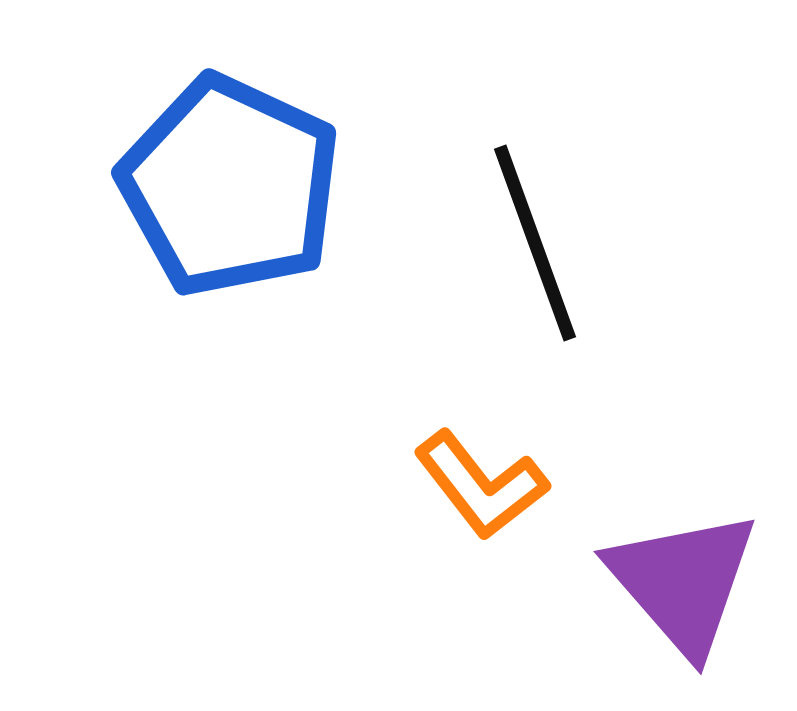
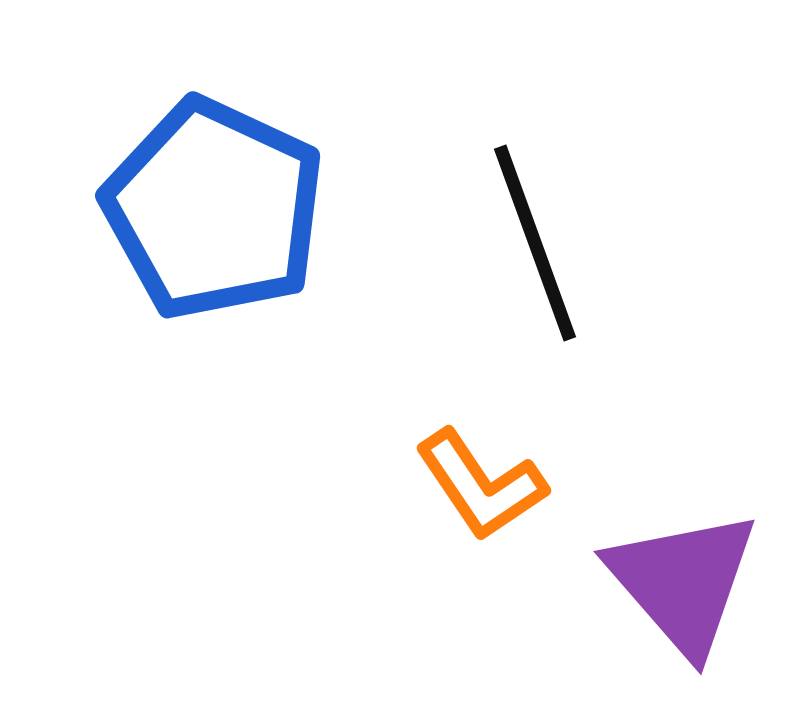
blue pentagon: moved 16 px left, 23 px down
orange L-shape: rotated 4 degrees clockwise
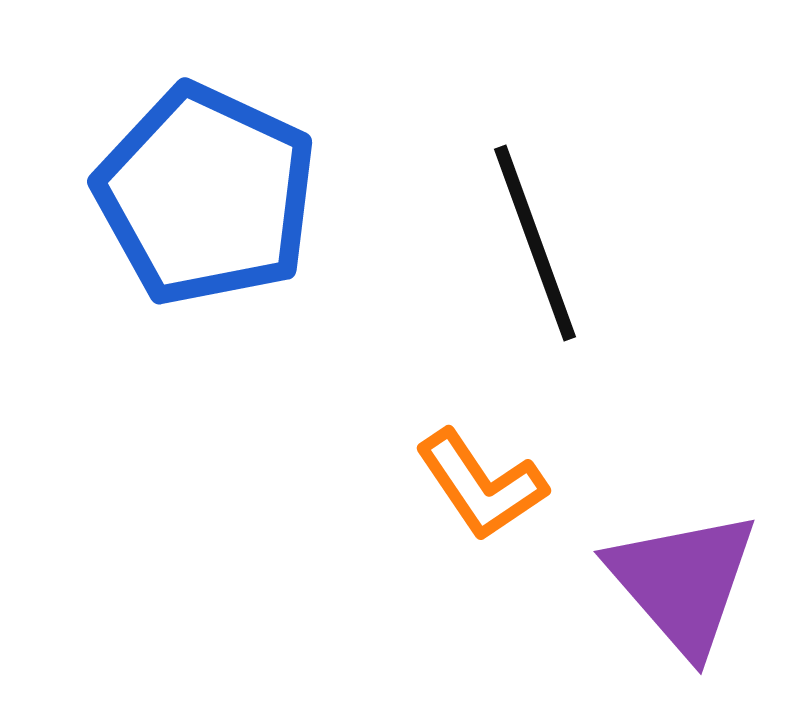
blue pentagon: moved 8 px left, 14 px up
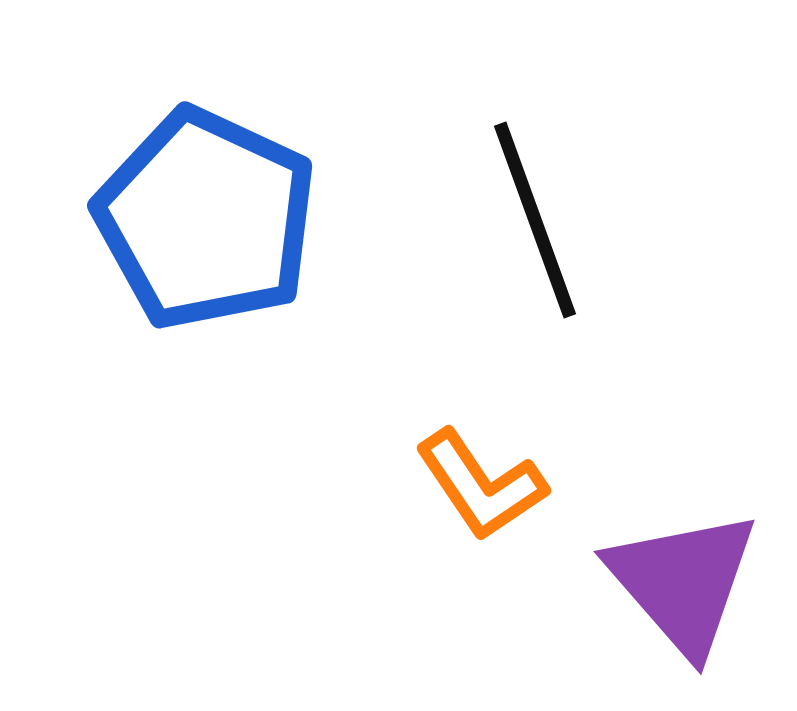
blue pentagon: moved 24 px down
black line: moved 23 px up
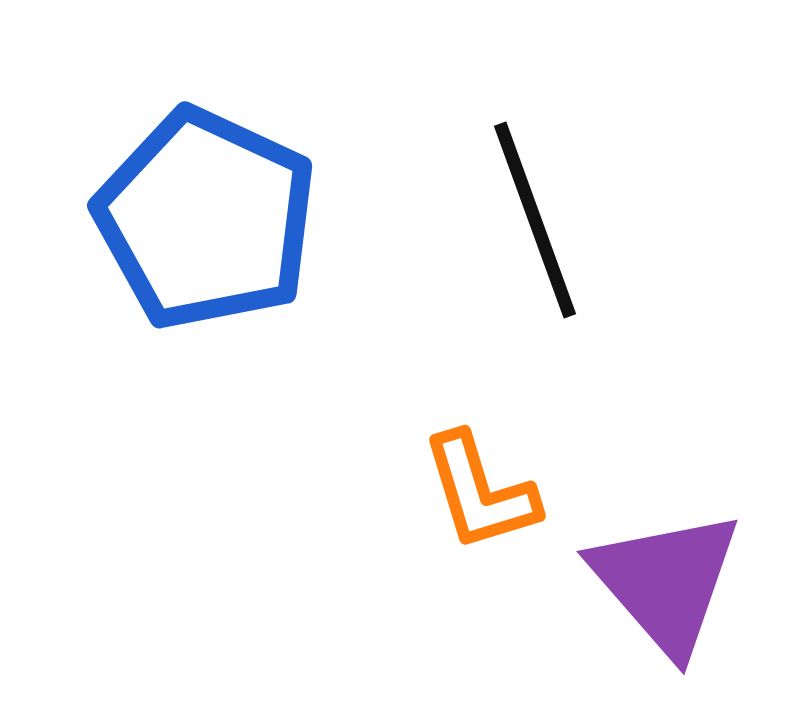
orange L-shape: moved 1 px left, 7 px down; rotated 17 degrees clockwise
purple triangle: moved 17 px left
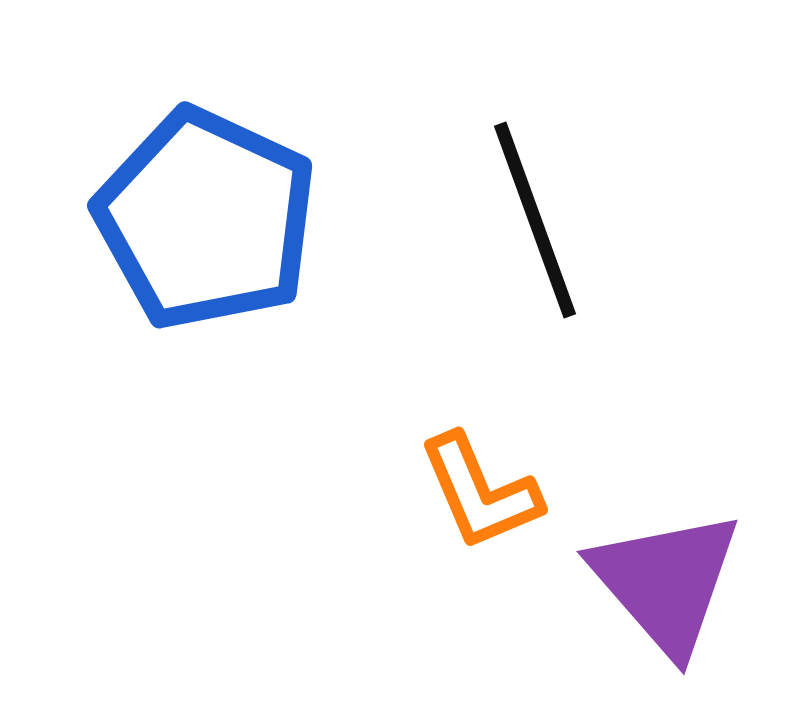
orange L-shape: rotated 6 degrees counterclockwise
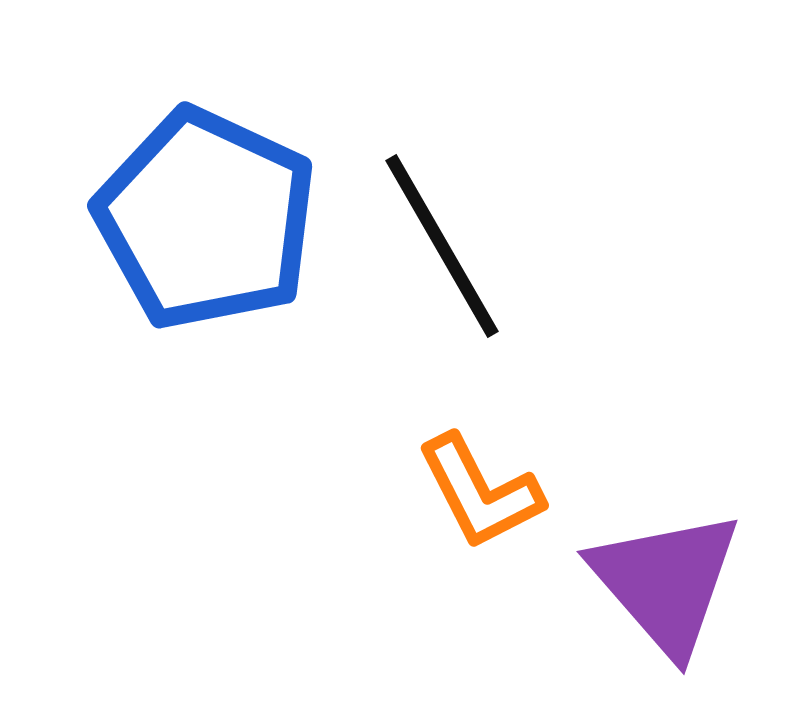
black line: moved 93 px left, 26 px down; rotated 10 degrees counterclockwise
orange L-shape: rotated 4 degrees counterclockwise
